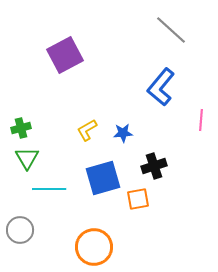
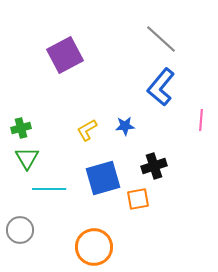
gray line: moved 10 px left, 9 px down
blue star: moved 2 px right, 7 px up
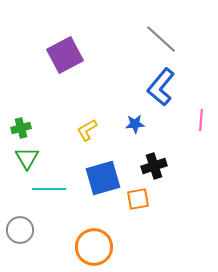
blue star: moved 10 px right, 2 px up
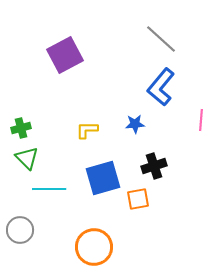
yellow L-shape: rotated 30 degrees clockwise
green triangle: rotated 15 degrees counterclockwise
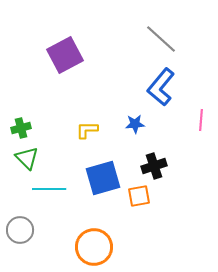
orange square: moved 1 px right, 3 px up
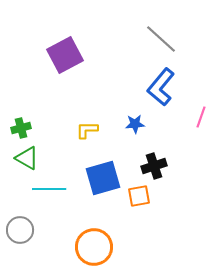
pink line: moved 3 px up; rotated 15 degrees clockwise
green triangle: rotated 15 degrees counterclockwise
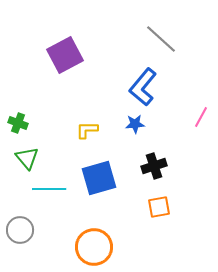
blue L-shape: moved 18 px left
pink line: rotated 10 degrees clockwise
green cross: moved 3 px left, 5 px up; rotated 36 degrees clockwise
green triangle: rotated 20 degrees clockwise
blue square: moved 4 px left
orange square: moved 20 px right, 11 px down
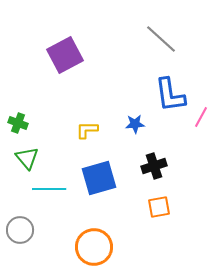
blue L-shape: moved 27 px right, 8 px down; rotated 48 degrees counterclockwise
